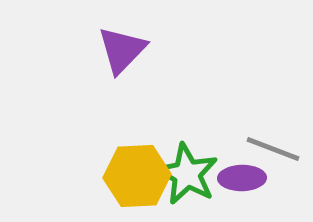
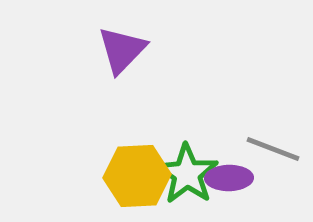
green star: rotated 6 degrees clockwise
purple ellipse: moved 13 px left
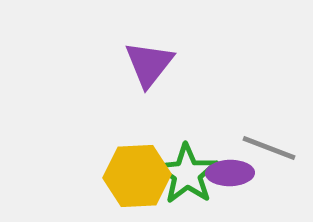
purple triangle: moved 27 px right, 14 px down; rotated 6 degrees counterclockwise
gray line: moved 4 px left, 1 px up
purple ellipse: moved 1 px right, 5 px up
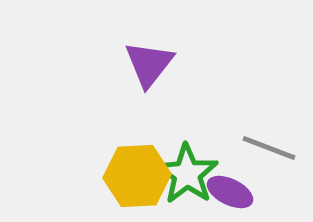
purple ellipse: moved 19 px down; rotated 27 degrees clockwise
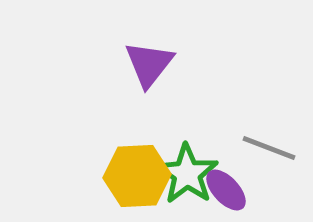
purple ellipse: moved 4 px left, 2 px up; rotated 21 degrees clockwise
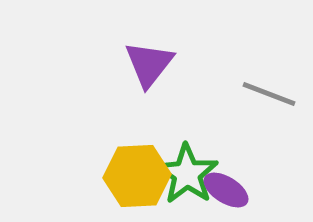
gray line: moved 54 px up
purple ellipse: rotated 15 degrees counterclockwise
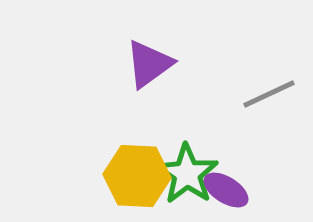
purple triangle: rotated 16 degrees clockwise
gray line: rotated 46 degrees counterclockwise
yellow hexagon: rotated 6 degrees clockwise
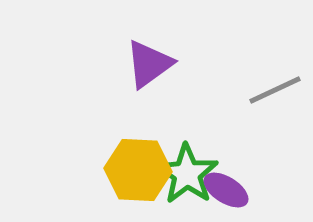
gray line: moved 6 px right, 4 px up
yellow hexagon: moved 1 px right, 6 px up
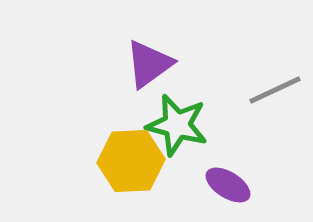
yellow hexagon: moved 7 px left, 9 px up; rotated 6 degrees counterclockwise
green star: moved 10 px left, 49 px up; rotated 20 degrees counterclockwise
purple ellipse: moved 2 px right, 5 px up
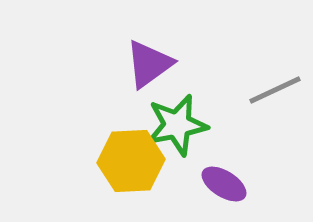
green star: rotated 26 degrees counterclockwise
purple ellipse: moved 4 px left, 1 px up
